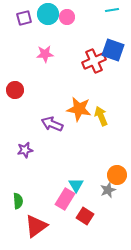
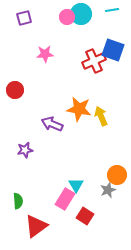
cyan circle: moved 33 px right
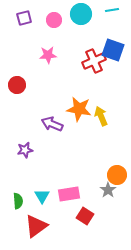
pink circle: moved 13 px left, 3 px down
pink star: moved 3 px right, 1 px down
red circle: moved 2 px right, 5 px up
cyan triangle: moved 34 px left, 11 px down
gray star: rotated 14 degrees counterclockwise
pink rectangle: moved 4 px right, 5 px up; rotated 50 degrees clockwise
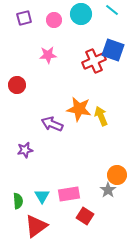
cyan line: rotated 48 degrees clockwise
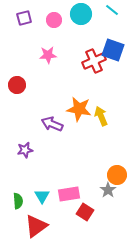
red square: moved 4 px up
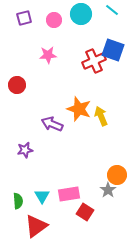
orange star: rotated 10 degrees clockwise
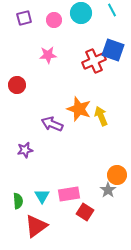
cyan line: rotated 24 degrees clockwise
cyan circle: moved 1 px up
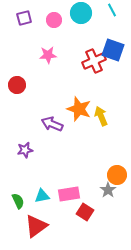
cyan triangle: rotated 49 degrees clockwise
green semicircle: rotated 21 degrees counterclockwise
